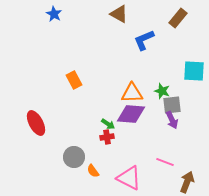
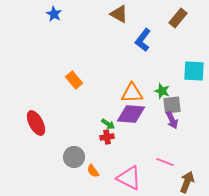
blue L-shape: moved 1 px left; rotated 30 degrees counterclockwise
orange rectangle: rotated 12 degrees counterclockwise
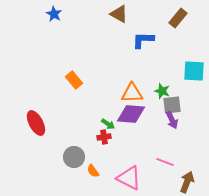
blue L-shape: rotated 55 degrees clockwise
red cross: moved 3 px left
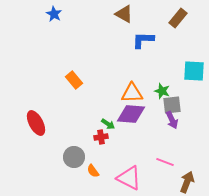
brown triangle: moved 5 px right
red cross: moved 3 px left
